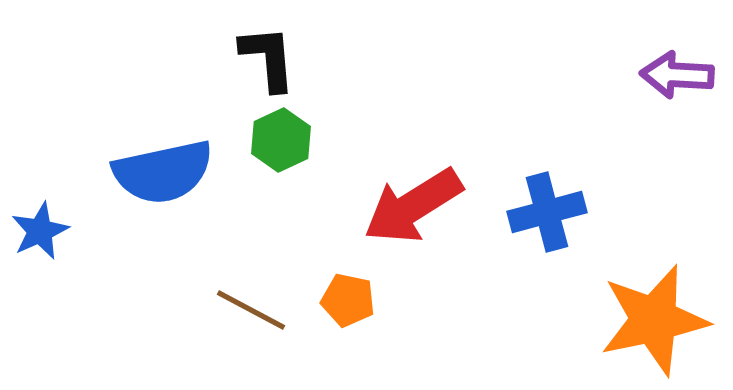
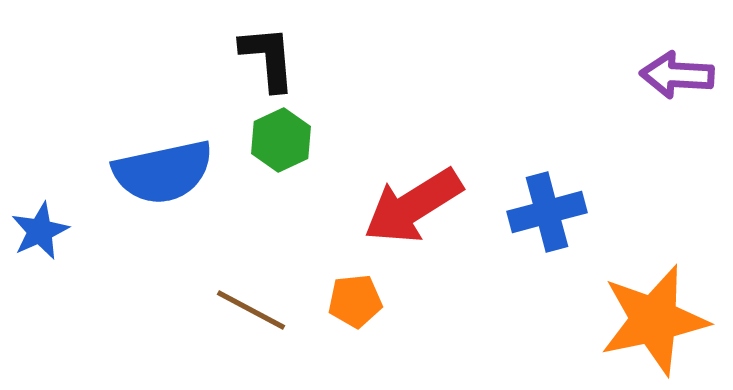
orange pentagon: moved 7 px right, 1 px down; rotated 18 degrees counterclockwise
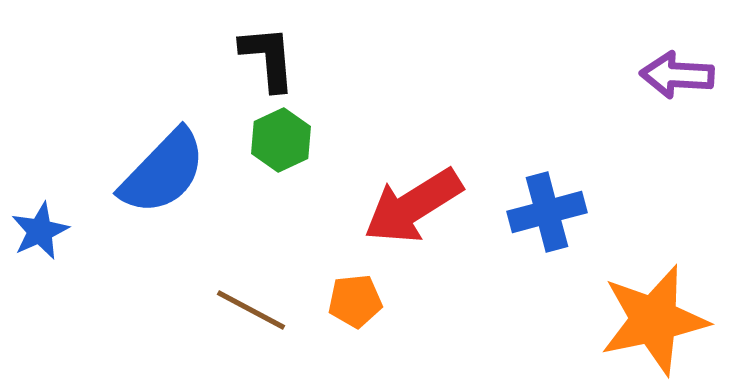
blue semicircle: rotated 34 degrees counterclockwise
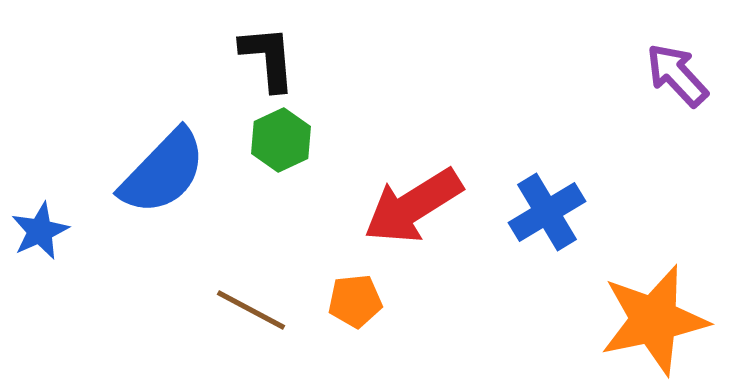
purple arrow: rotated 44 degrees clockwise
blue cross: rotated 16 degrees counterclockwise
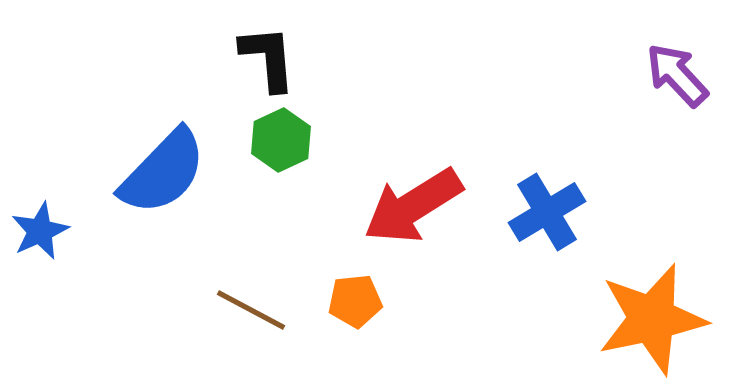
orange star: moved 2 px left, 1 px up
